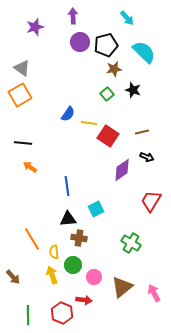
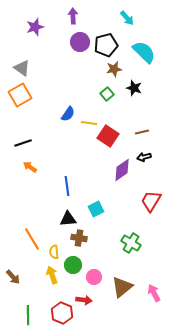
black star: moved 1 px right, 2 px up
black line: rotated 24 degrees counterclockwise
black arrow: moved 3 px left; rotated 144 degrees clockwise
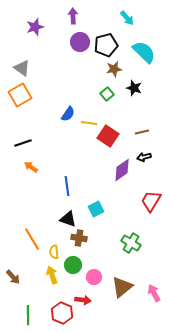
orange arrow: moved 1 px right
black triangle: rotated 24 degrees clockwise
red arrow: moved 1 px left
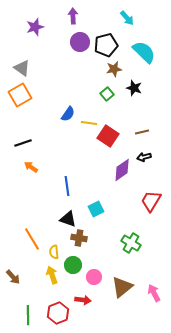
red hexagon: moved 4 px left; rotated 15 degrees clockwise
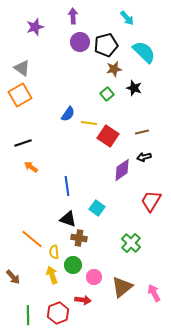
cyan square: moved 1 px right, 1 px up; rotated 28 degrees counterclockwise
orange line: rotated 20 degrees counterclockwise
green cross: rotated 12 degrees clockwise
